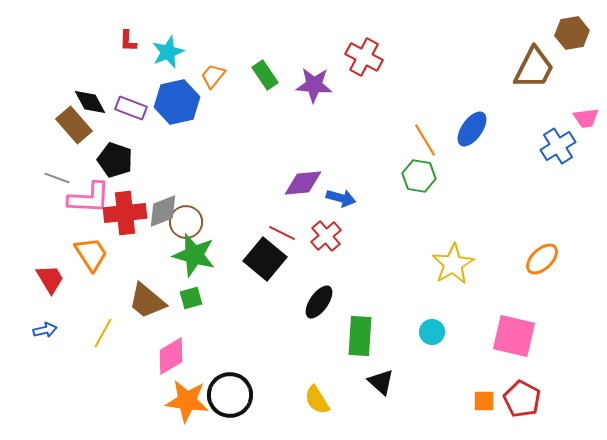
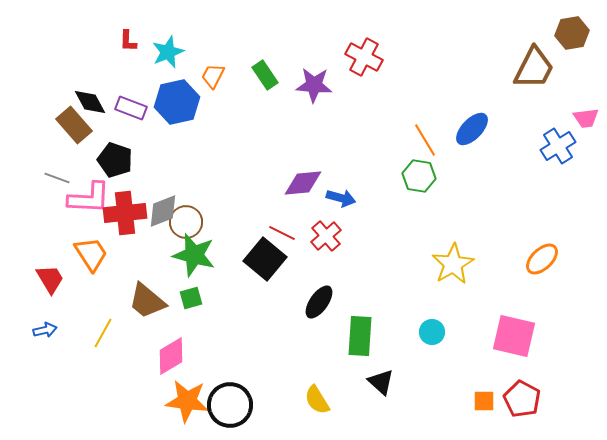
orange trapezoid at (213, 76): rotated 12 degrees counterclockwise
blue ellipse at (472, 129): rotated 9 degrees clockwise
black circle at (230, 395): moved 10 px down
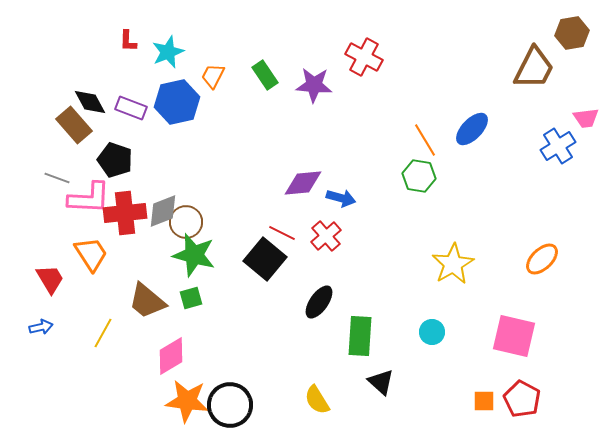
blue arrow at (45, 330): moved 4 px left, 3 px up
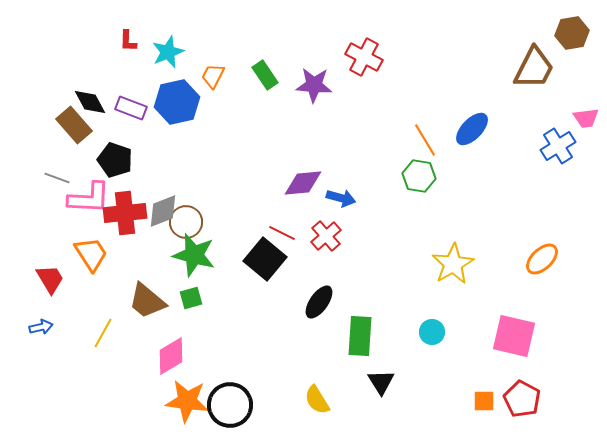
black triangle at (381, 382): rotated 16 degrees clockwise
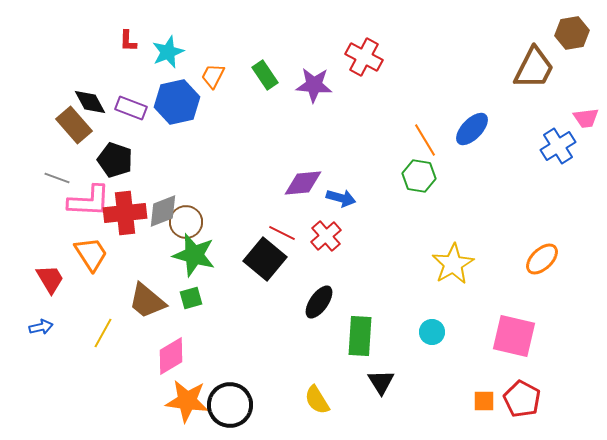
pink L-shape at (89, 198): moved 3 px down
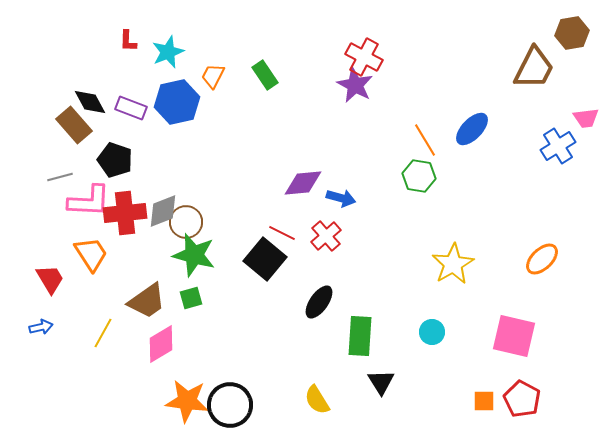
purple star at (314, 85): moved 41 px right; rotated 24 degrees clockwise
gray line at (57, 178): moved 3 px right, 1 px up; rotated 35 degrees counterclockwise
brown trapezoid at (147, 301): rotated 75 degrees counterclockwise
pink diamond at (171, 356): moved 10 px left, 12 px up
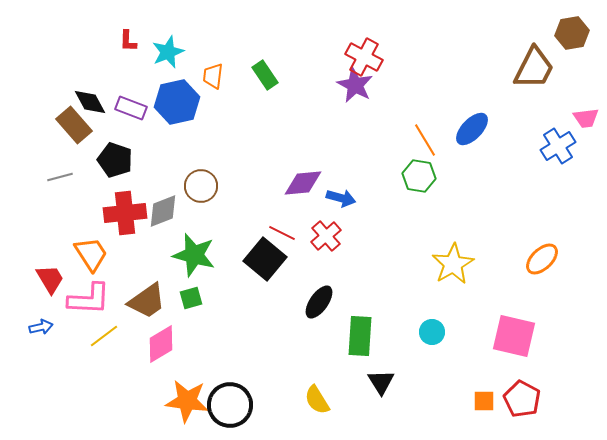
orange trapezoid at (213, 76): rotated 20 degrees counterclockwise
pink L-shape at (89, 201): moved 98 px down
brown circle at (186, 222): moved 15 px right, 36 px up
yellow line at (103, 333): moved 1 px right, 3 px down; rotated 24 degrees clockwise
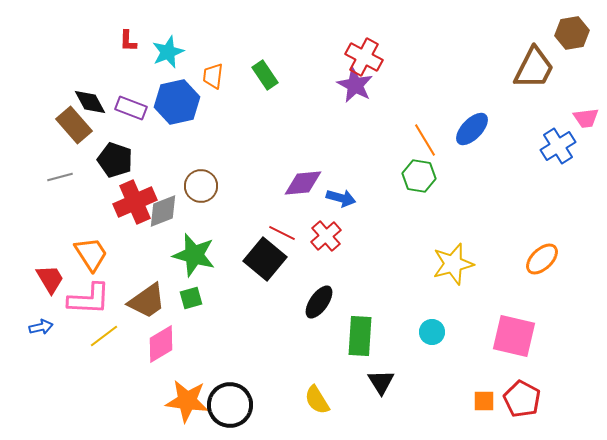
red cross at (125, 213): moved 10 px right, 11 px up; rotated 18 degrees counterclockwise
yellow star at (453, 264): rotated 15 degrees clockwise
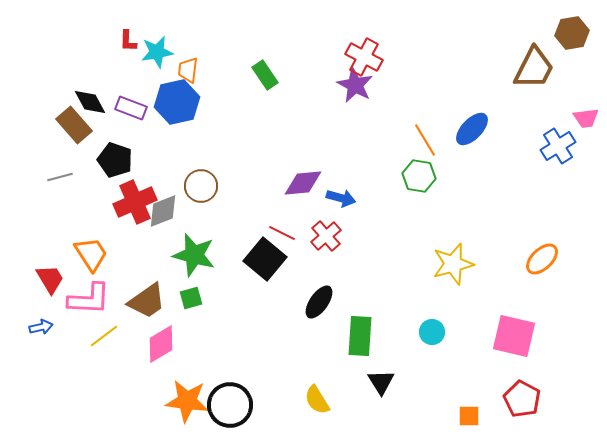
cyan star at (168, 52): moved 11 px left; rotated 12 degrees clockwise
orange trapezoid at (213, 76): moved 25 px left, 6 px up
orange square at (484, 401): moved 15 px left, 15 px down
